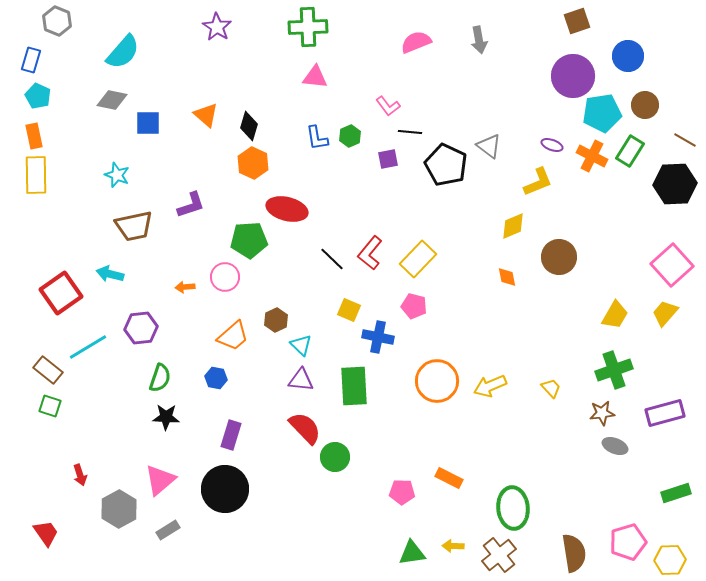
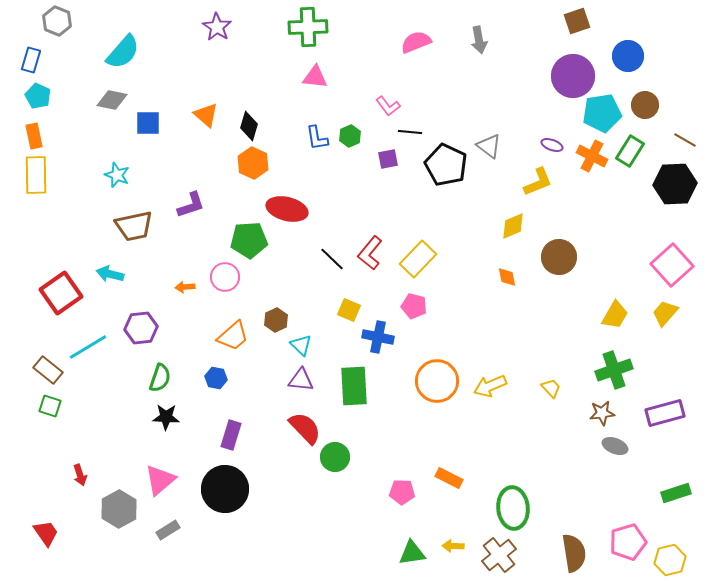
yellow hexagon at (670, 560): rotated 12 degrees counterclockwise
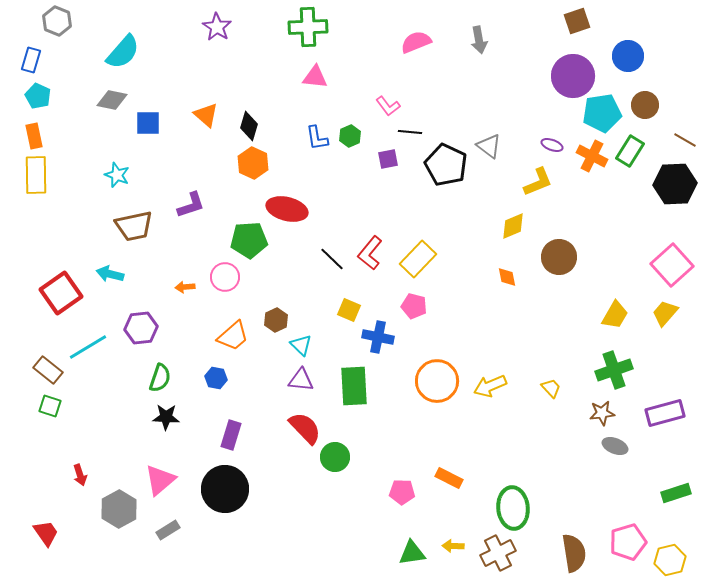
brown cross at (499, 555): moved 1 px left, 2 px up; rotated 12 degrees clockwise
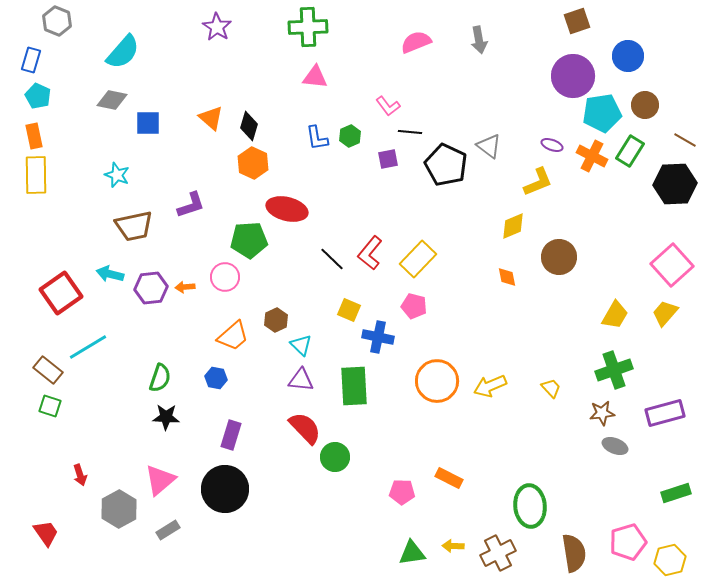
orange triangle at (206, 115): moved 5 px right, 3 px down
purple hexagon at (141, 328): moved 10 px right, 40 px up
green ellipse at (513, 508): moved 17 px right, 2 px up
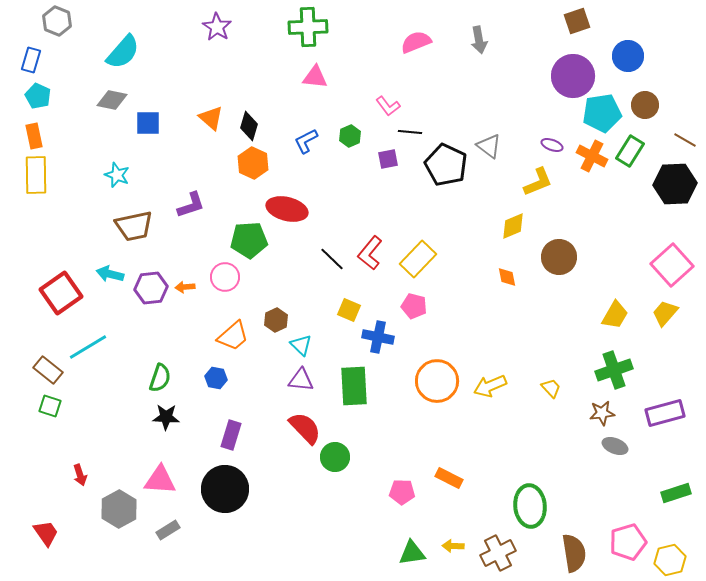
blue L-shape at (317, 138): moved 11 px left, 3 px down; rotated 72 degrees clockwise
pink triangle at (160, 480): rotated 44 degrees clockwise
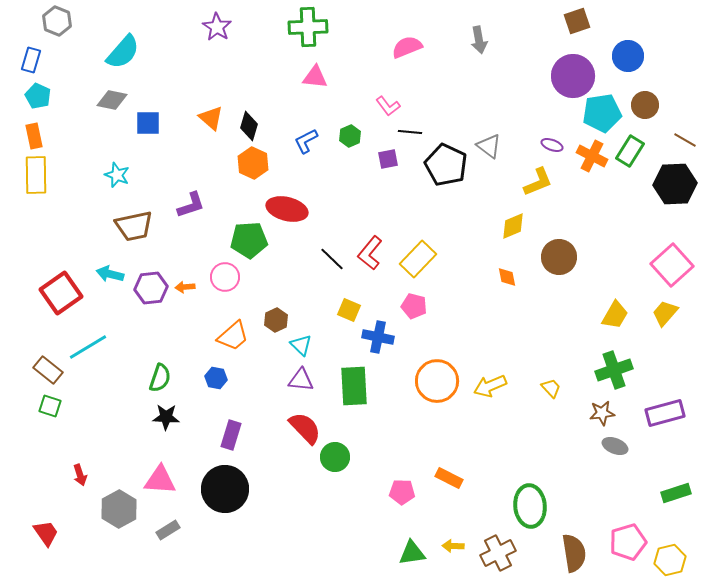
pink semicircle at (416, 42): moved 9 px left, 5 px down
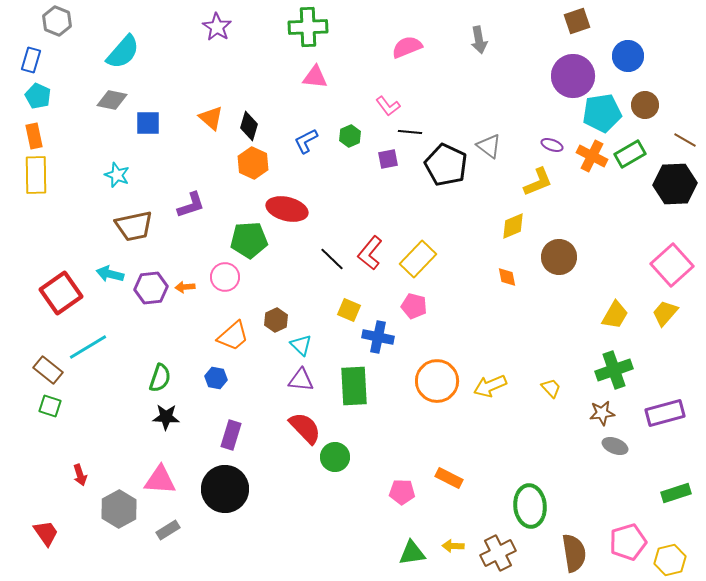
green rectangle at (630, 151): moved 3 px down; rotated 28 degrees clockwise
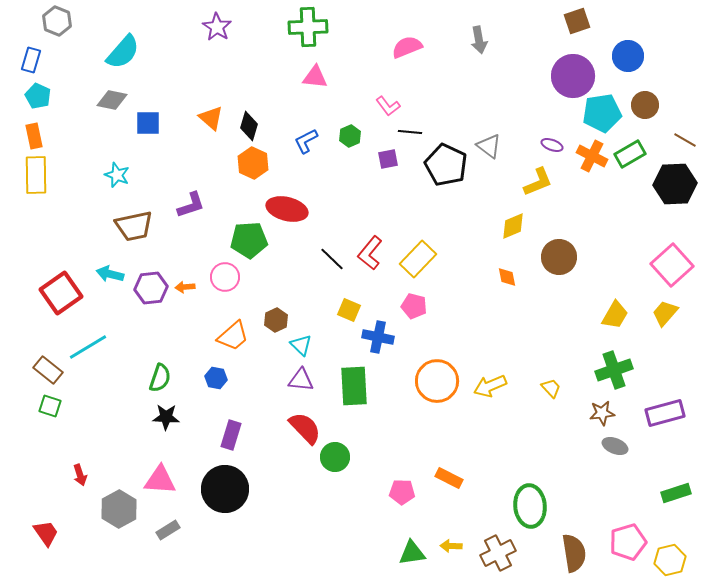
yellow arrow at (453, 546): moved 2 px left
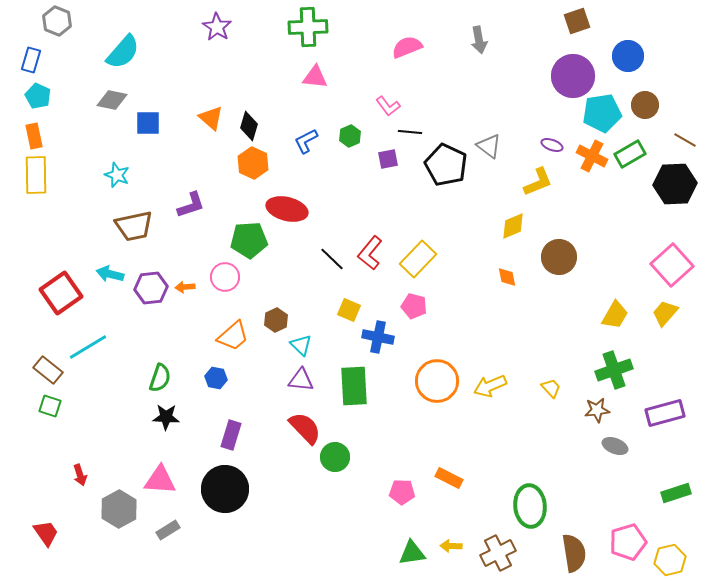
brown star at (602, 413): moved 5 px left, 3 px up
